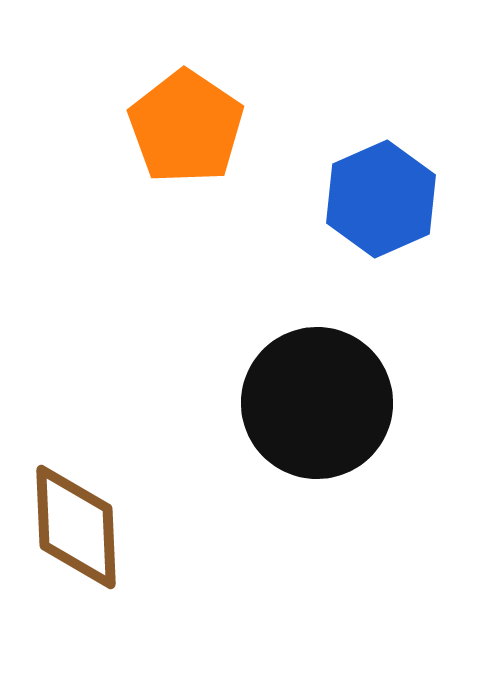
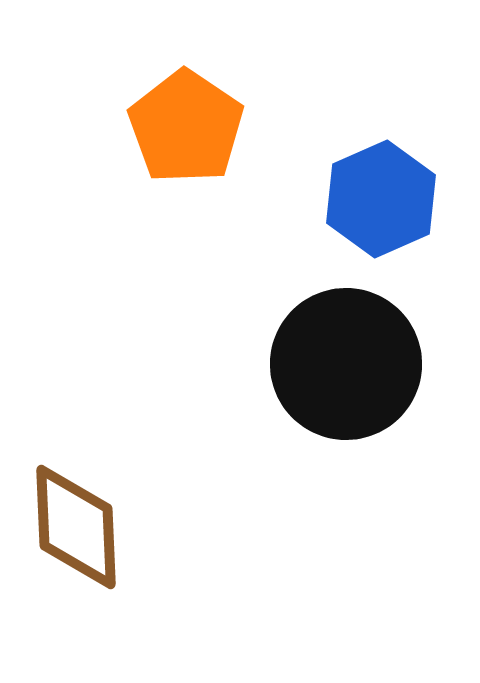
black circle: moved 29 px right, 39 px up
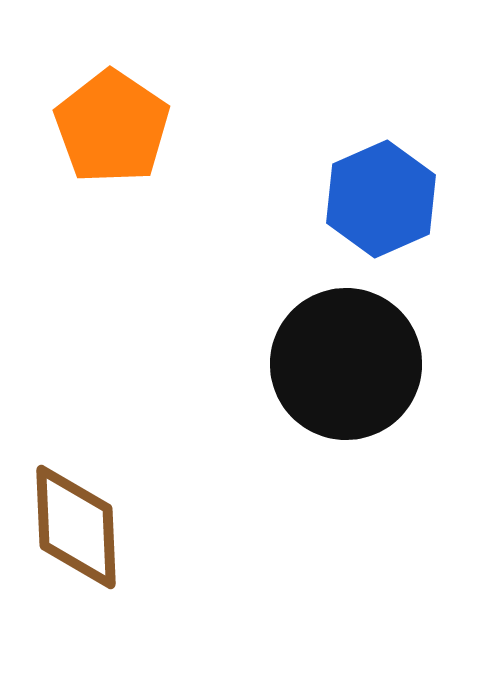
orange pentagon: moved 74 px left
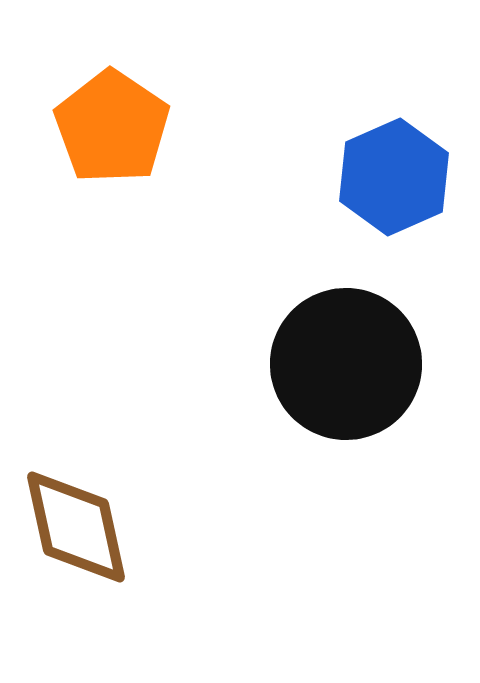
blue hexagon: moved 13 px right, 22 px up
brown diamond: rotated 10 degrees counterclockwise
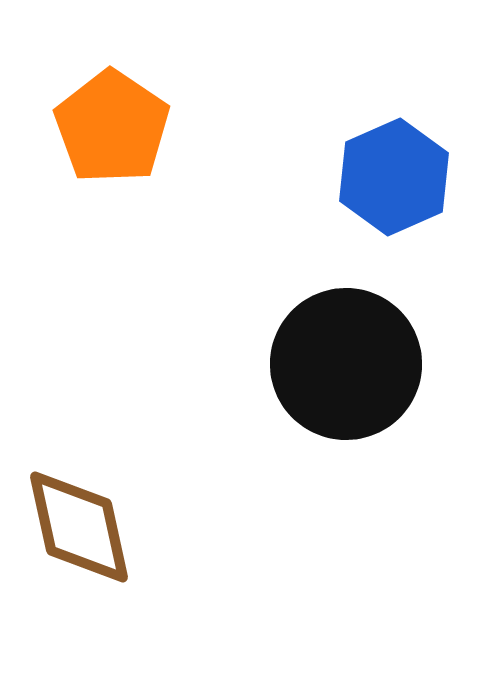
brown diamond: moved 3 px right
